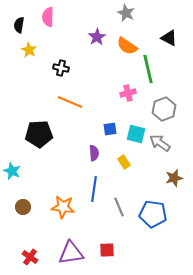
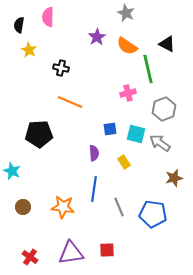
black triangle: moved 2 px left, 6 px down
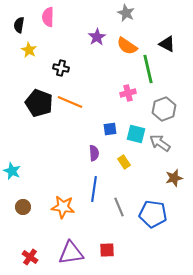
black pentagon: moved 31 px up; rotated 24 degrees clockwise
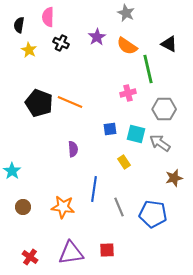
black triangle: moved 2 px right
black cross: moved 25 px up; rotated 14 degrees clockwise
gray hexagon: rotated 20 degrees clockwise
purple semicircle: moved 21 px left, 4 px up
cyan star: rotated 12 degrees clockwise
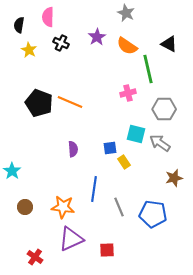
blue square: moved 19 px down
brown circle: moved 2 px right
purple triangle: moved 14 px up; rotated 16 degrees counterclockwise
red cross: moved 5 px right
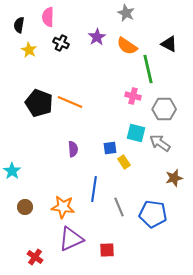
pink cross: moved 5 px right, 3 px down; rotated 28 degrees clockwise
cyan square: moved 1 px up
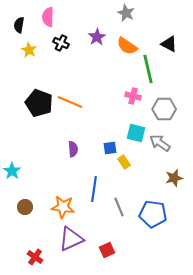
red square: rotated 21 degrees counterclockwise
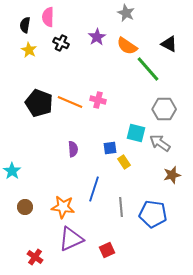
black semicircle: moved 6 px right
green line: rotated 28 degrees counterclockwise
pink cross: moved 35 px left, 4 px down
brown star: moved 2 px left, 3 px up
blue line: rotated 10 degrees clockwise
gray line: moved 2 px right; rotated 18 degrees clockwise
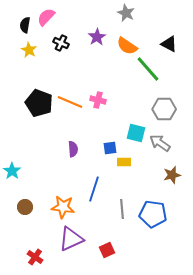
pink semicircle: moved 2 px left; rotated 42 degrees clockwise
yellow rectangle: rotated 56 degrees counterclockwise
gray line: moved 1 px right, 2 px down
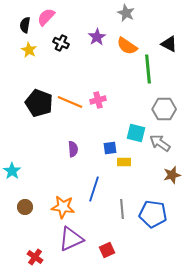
green line: rotated 36 degrees clockwise
pink cross: rotated 28 degrees counterclockwise
